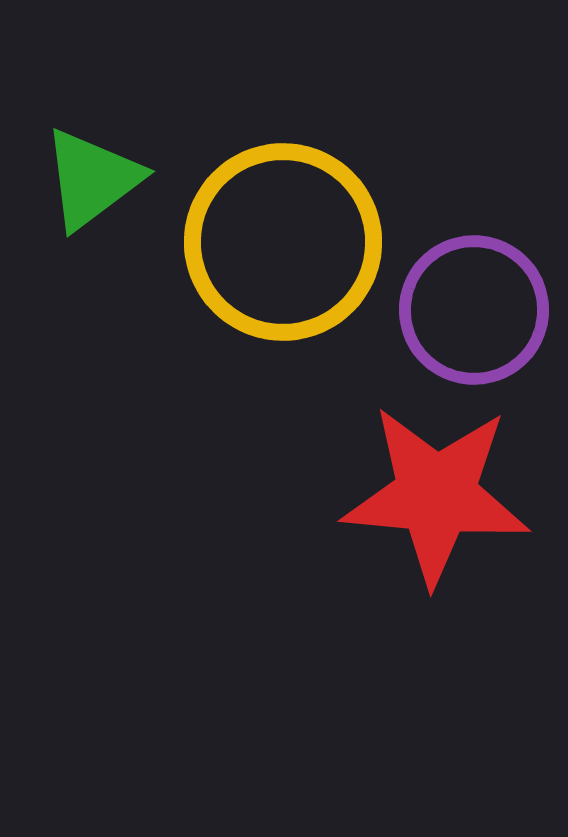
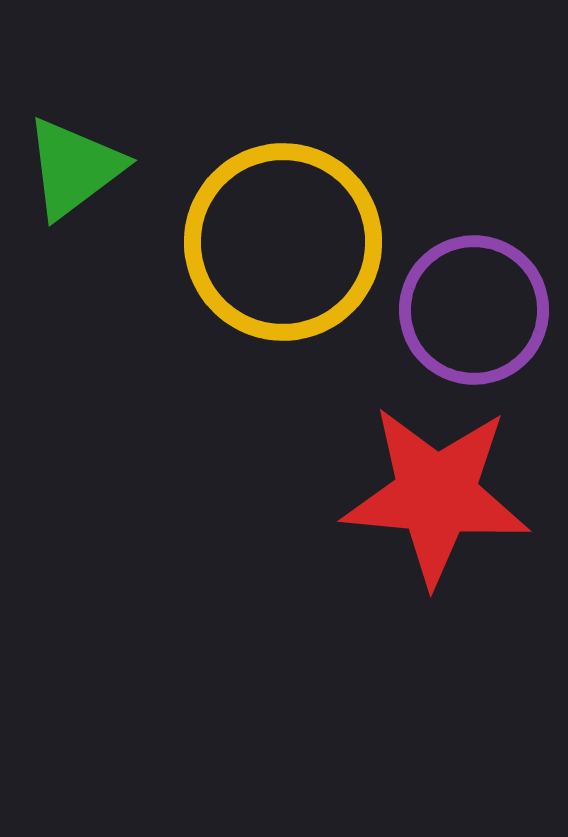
green triangle: moved 18 px left, 11 px up
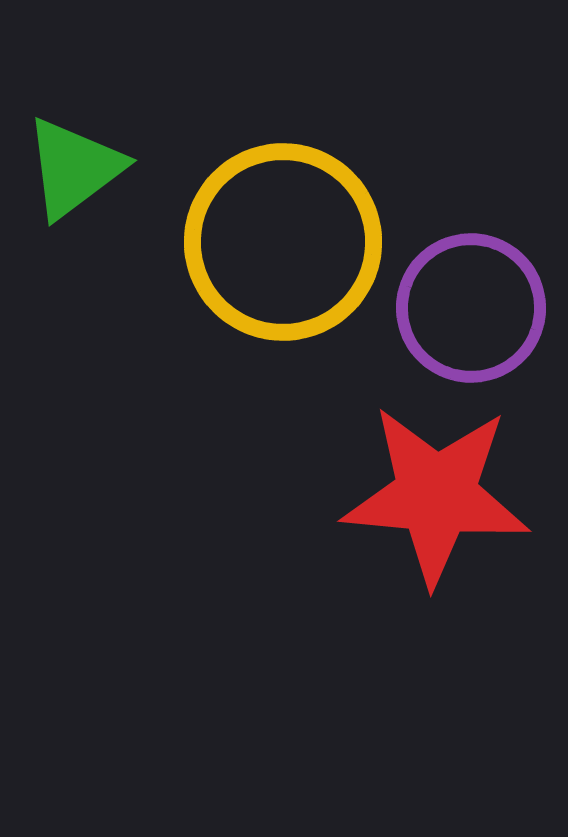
purple circle: moved 3 px left, 2 px up
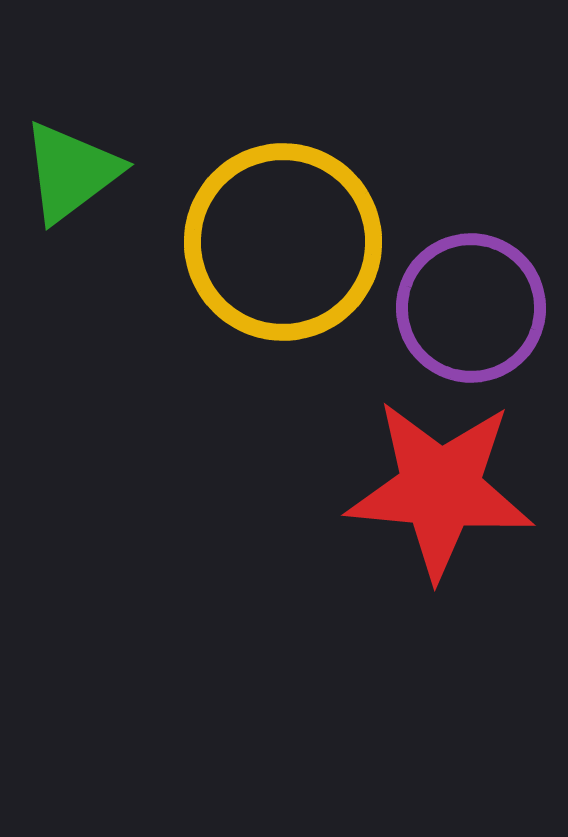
green triangle: moved 3 px left, 4 px down
red star: moved 4 px right, 6 px up
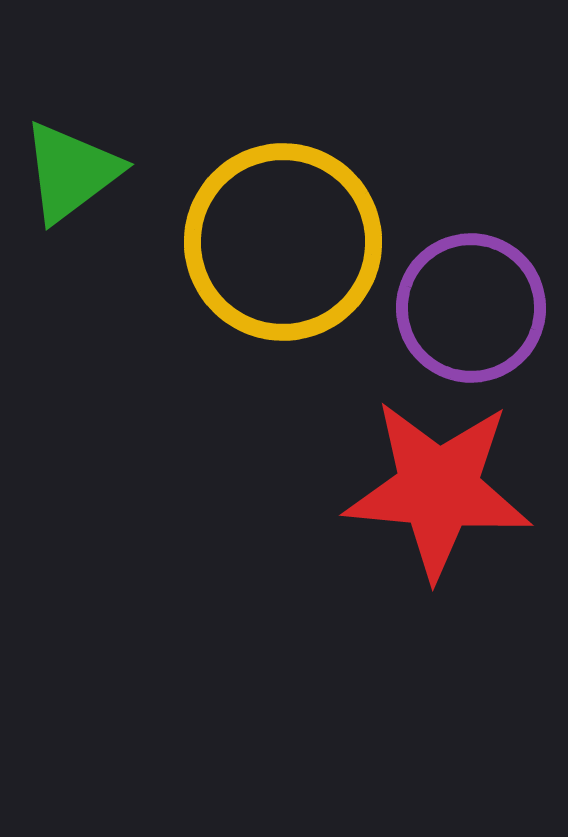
red star: moved 2 px left
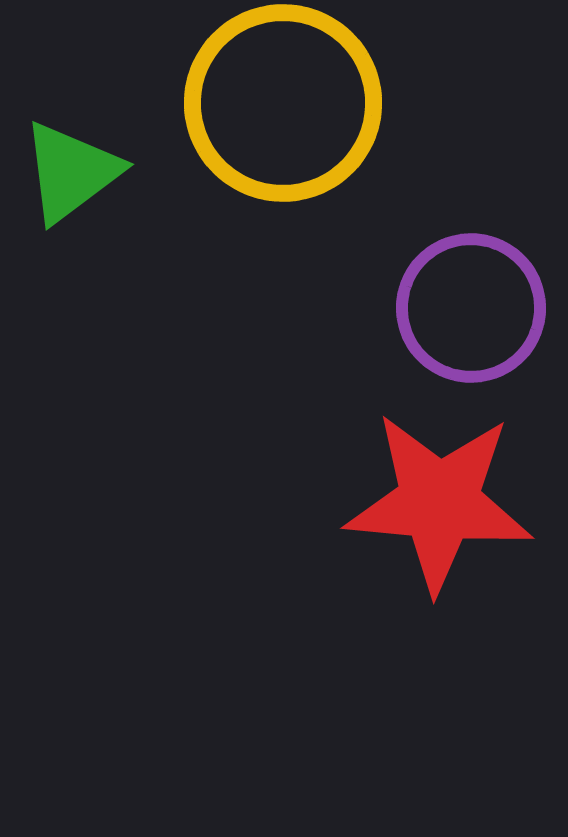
yellow circle: moved 139 px up
red star: moved 1 px right, 13 px down
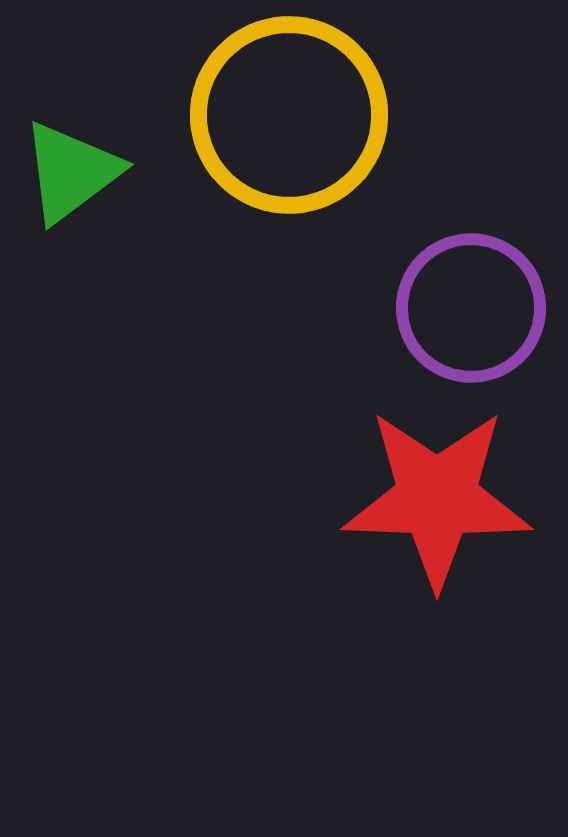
yellow circle: moved 6 px right, 12 px down
red star: moved 2 px left, 4 px up; rotated 3 degrees counterclockwise
